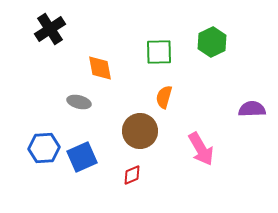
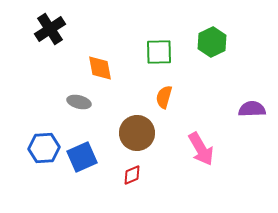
brown circle: moved 3 px left, 2 px down
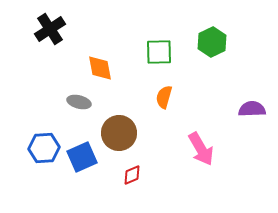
brown circle: moved 18 px left
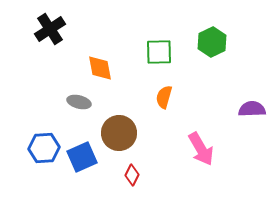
red diamond: rotated 40 degrees counterclockwise
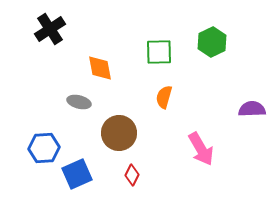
blue square: moved 5 px left, 17 px down
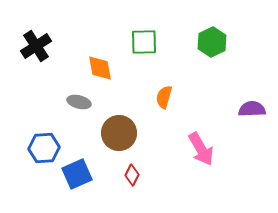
black cross: moved 14 px left, 17 px down
green square: moved 15 px left, 10 px up
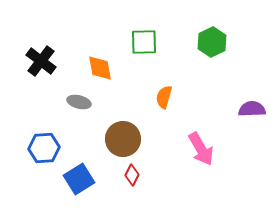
black cross: moved 5 px right, 15 px down; rotated 20 degrees counterclockwise
brown circle: moved 4 px right, 6 px down
blue square: moved 2 px right, 5 px down; rotated 8 degrees counterclockwise
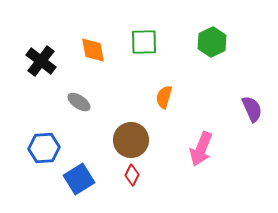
orange diamond: moved 7 px left, 18 px up
gray ellipse: rotated 20 degrees clockwise
purple semicircle: rotated 68 degrees clockwise
brown circle: moved 8 px right, 1 px down
pink arrow: rotated 52 degrees clockwise
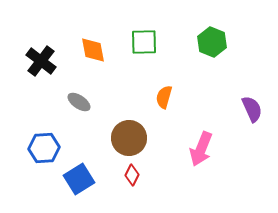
green hexagon: rotated 12 degrees counterclockwise
brown circle: moved 2 px left, 2 px up
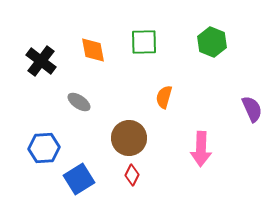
pink arrow: rotated 20 degrees counterclockwise
